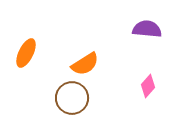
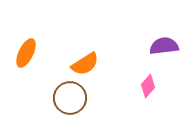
purple semicircle: moved 17 px right, 17 px down; rotated 12 degrees counterclockwise
brown circle: moved 2 px left
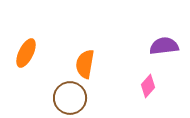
orange semicircle: rotated 132 degrees clockwise
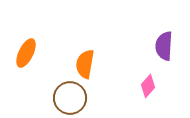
purple semicircle: rotated 80 degrees counterclockwise
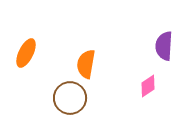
orange semicircle: moved 1 px right
pink diamond: rotated 15 degrees clockwise
